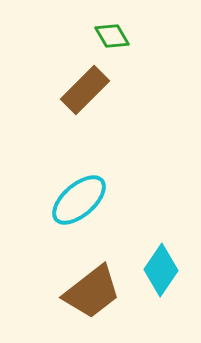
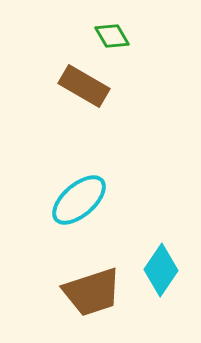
brown rectangle: moved 1 px left, 4 px up; rotated 75 degrees clockwise
brown trapezoid: rotated 20 degrees clockwise
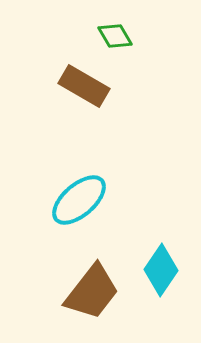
green diamond: moved 3 px right
brown trapezoid: rotated 34 degrees counterclockwise
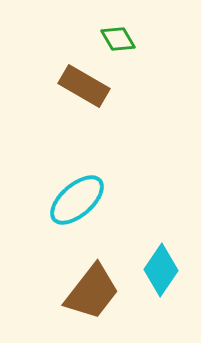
green diamond: moved 3 px right, 3 px down
cyan ellipse: moved 2 px left
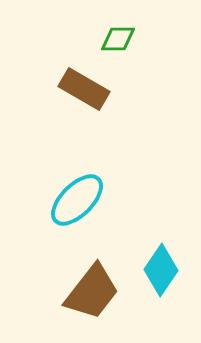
green diamond: rotated 60 degrees counterclockwise
brown rectangle: moved 3 px down
cyan ellipse: rotated 4 degrees counterclockwise
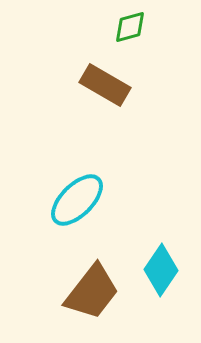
green diamond: moved 12 px right, 12 px up; rotated 15 degrees counterclockwise
brown rectangle: moved 21 px right, 4 px up
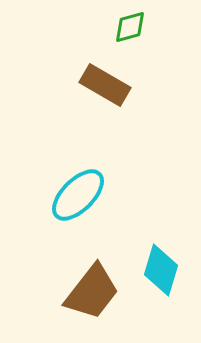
cyan ellipse: moved 1 px right, 5 px up
cyan diamond: rotated 18 degrees counterclockwise
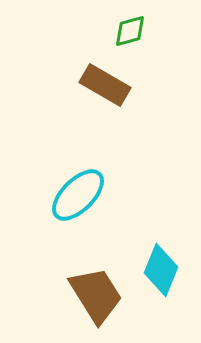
green diamond: moved 4 px down
cyan diamond: rotated 6 degrees clockwise
brown trapezoid: moved 4 px right, 3 px down; rotated 70 degrees counterclockwise
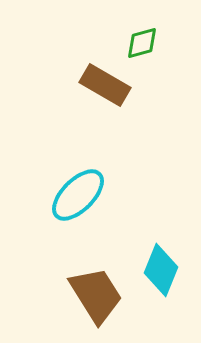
green diamond: moved 12 px right, 12 px down
